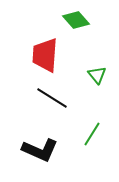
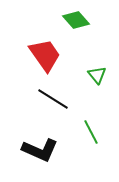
red trapezoid: rotated 141 degrees clockwise
black line: moved 1 px right, 1 px down
green line: moved 1 px left, 2 px up; rotated 60 degrees counterclockwise
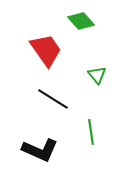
green diamond: moved 5 px right, 1 px down
red trapezoid: moved 1 px right, 5 px up
green line: rotated 20 degrees clockwise
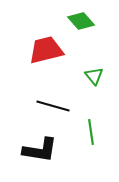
red trapezoid: rotated 69 degrees counterclockwise
green triangle: moved 3 px left, 1 px down
black line: moved 7 px down; rotated 16 degrees counterclockwise
black L-shape: rotated 15 degrees counterclockwise
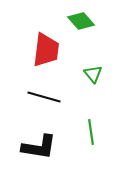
red trapezoid: rotated 111 degrees clockwise
green triangle: moved 1 px left, 2 px up
black line: moved 9 px left, 9 px up
black L-shape: moved 1 px left, 3 px up
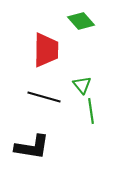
red trapezoid: rotated 6 degrees counterclockwise
green triangle: moved 11 px left, 11 px down
green line: moved 21 px up
black L-shape: moved 7 px left
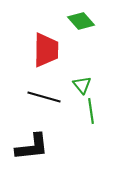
black L-shape: rotated 15 degrees counterclockwise
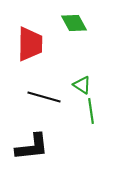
green diamond: moved 7 px left, 2 px down; rotated 12 degrees clockwise
red trapezoid: moved 16 px left, 6 px up
green triangle: rotated 18 degrees counterclockwise
